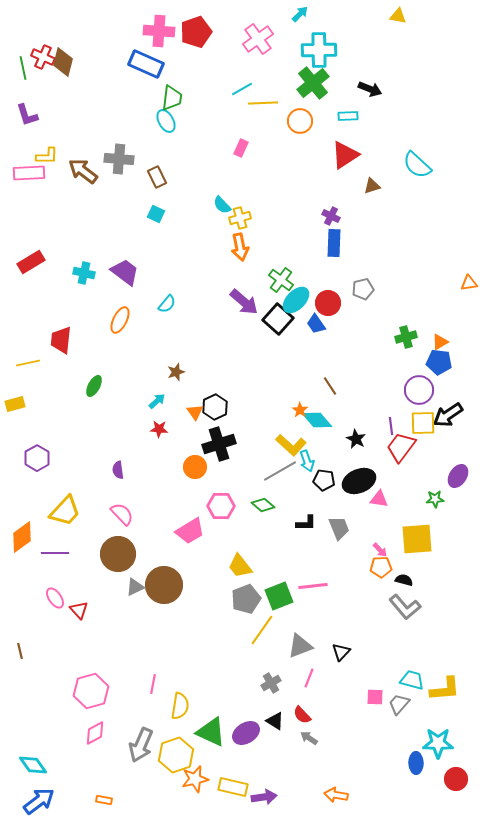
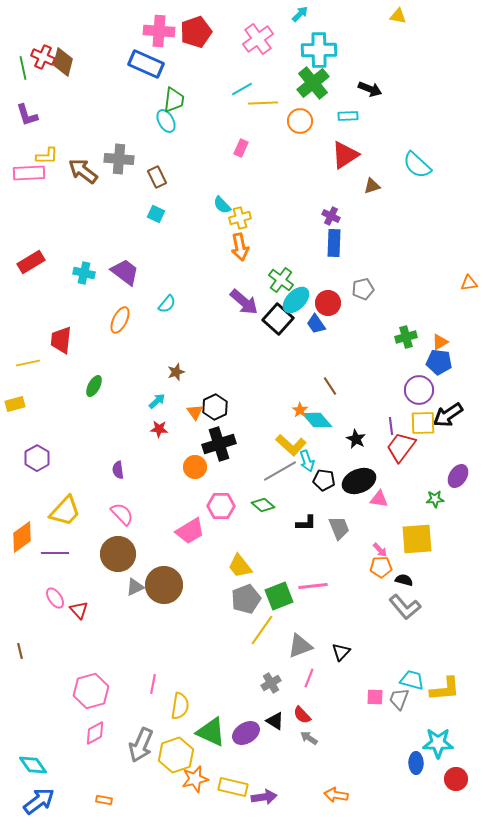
green trapezoid at (172, 98): moved 2 px right, 2 px down
gray trapezoid at (399, 704): moved 5 px up; rotated 20 degrees counterclockwise
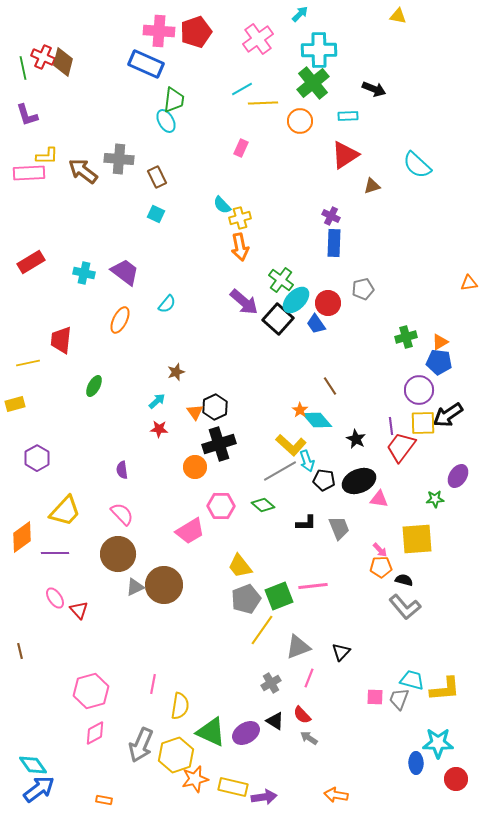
black arrow at (370, 89): moved 4 px right
purple semicircle at (118, 470): moved 4 px right
gray triangle at (300, 646): moved 2 px left, 1 px down
blue arrow at (39, 801): moved 12 px up
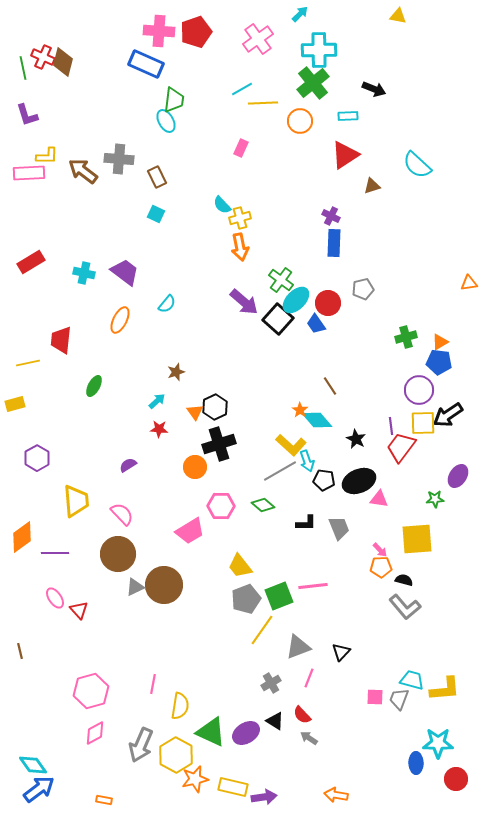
purple semicircle at (122, 470): moved 6 px right, 5 px up; rotated 66 degrees clockwise
yellow trapezoid at (65, 511): moved 11 px right, 10 px up; rotated 48 degrees counterclockwise
yellow hexagon at (176, 755): rotated 12 degrees counterclockwise
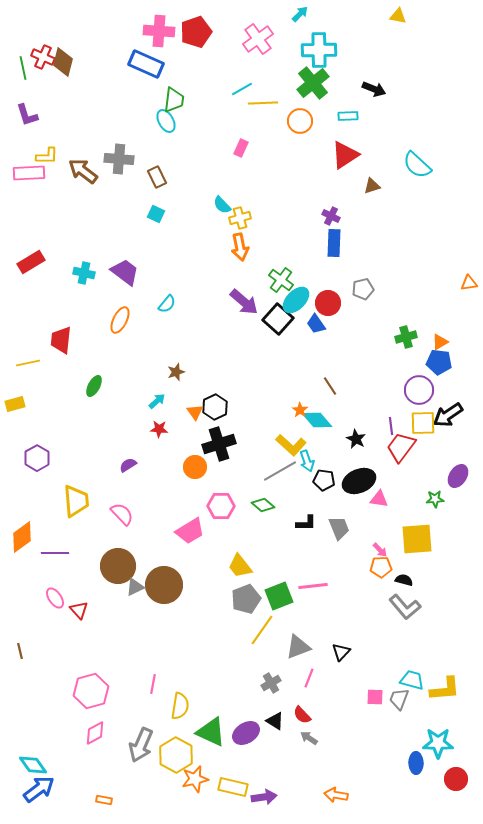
brown circle at (118, 554): moved 12 px down
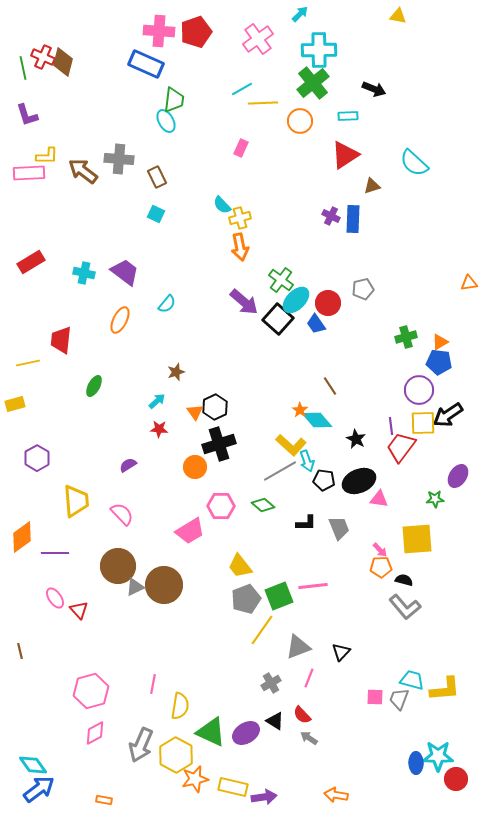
cyan semicircle at (417, 165): moved 3 px left, 2 px up
blue rectangle at (334, 243): moved 19 px right, 24 px up
cyan star at (438, 743): moved 13 px down
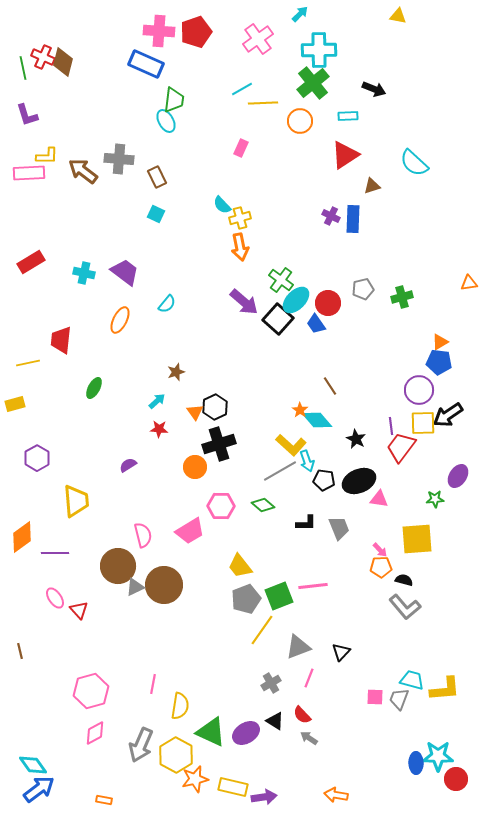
green cross at (406, 337): moved 4 px left, 40 px up
green ellipse at (94, 386): moved 2 px down
pink semicircle at (122, 514): moved 21 px right, 21 px down; rotated 30 degrees clockwise
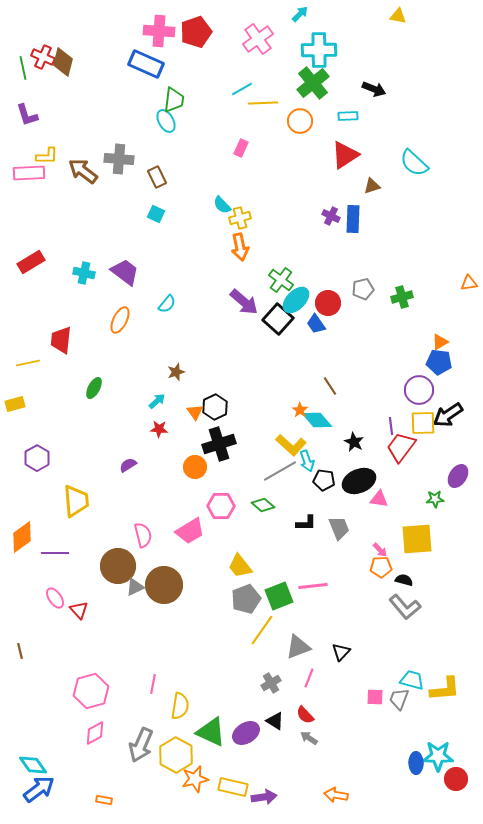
black star at (356, 439): moved 2 px left, 3 px down
red semicircle at (302, 715): moved 3 px right
